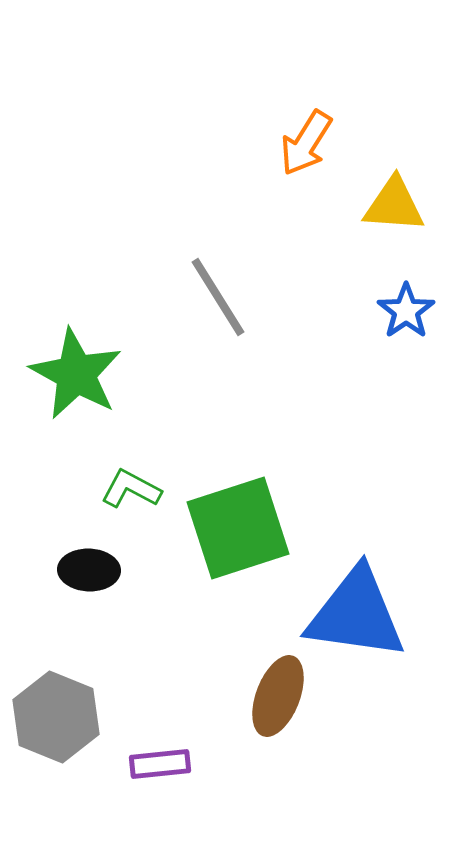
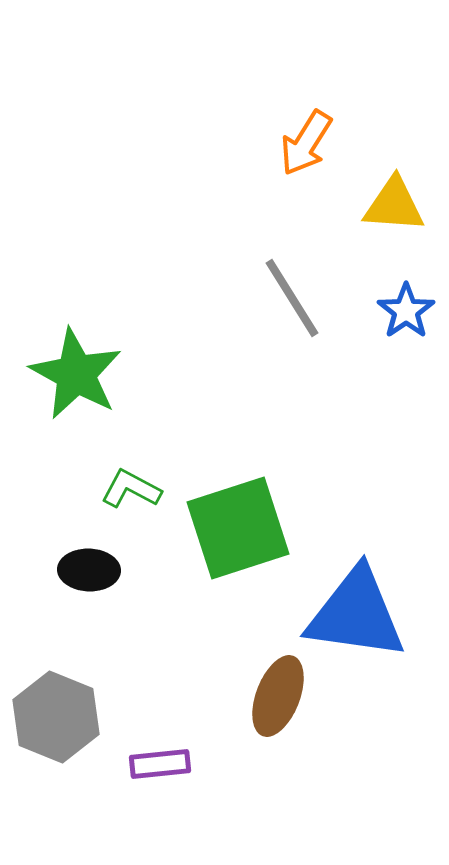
gray line: moved 74 px right, 1 px down
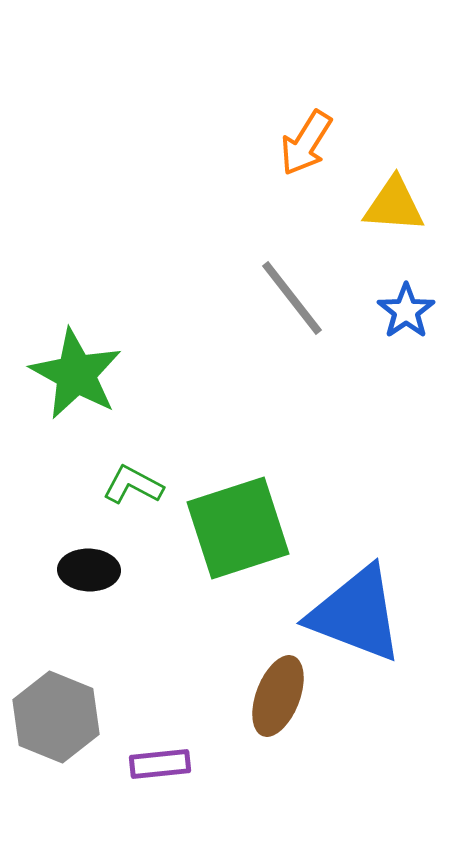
gray line: rotated 6 degrees counterclockwise
green L-shape: moved 2 px right, 4 px up
blue triangle: rotated 13 degrees clockwise
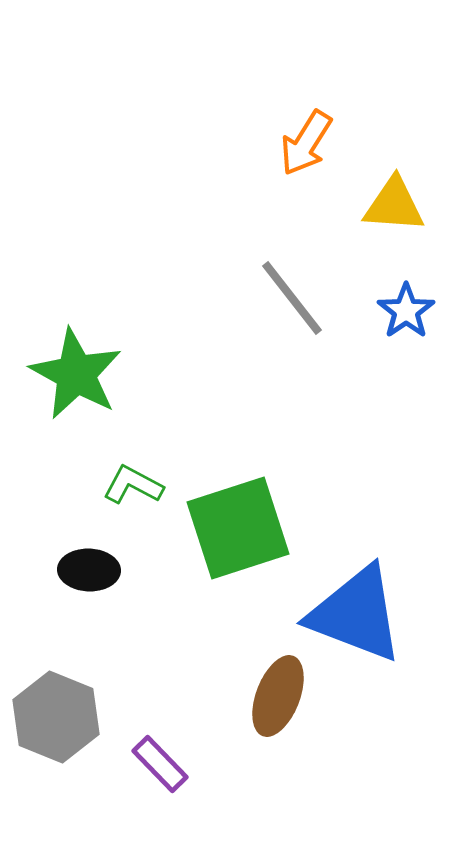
purple rectangle: rotated 52 degrees clockwise
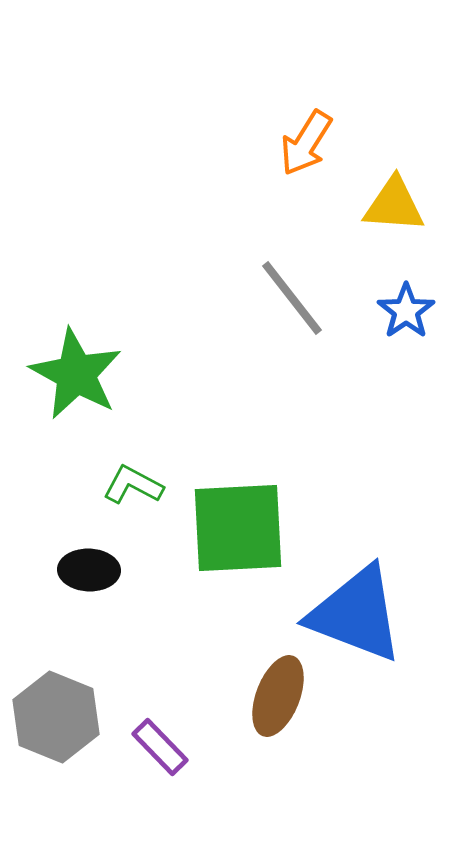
green square: rotated 15 degrees clockwise
purple rectangle: moved 17 px up
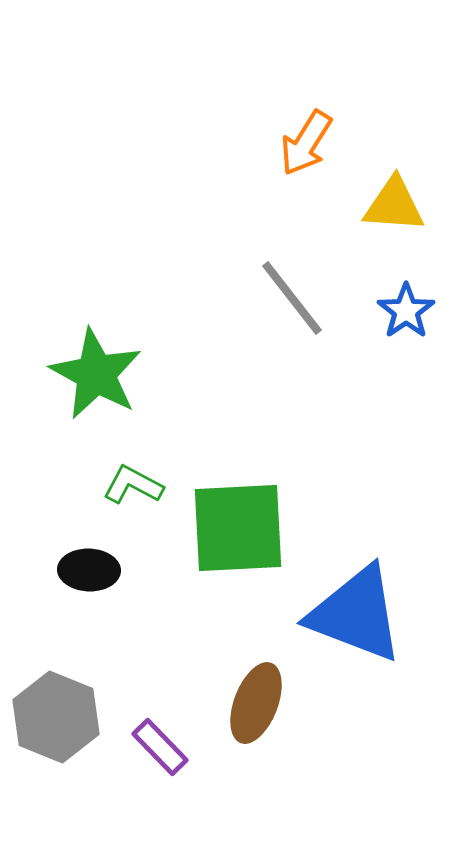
green star: moved 20 px right
brown ellipse: moved 22 px left, 7 px down
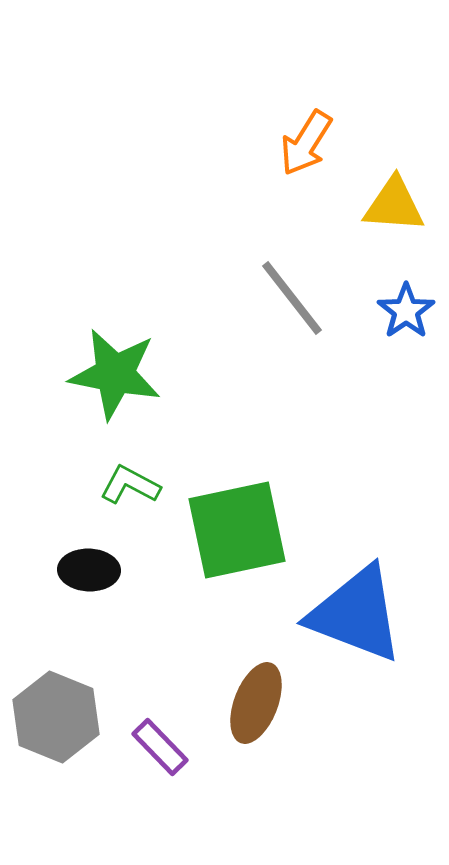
green star: moved 19 px right; rotated 18 degrees counterclockwise
green L-shape: moved 3 px left
green square: moved 1 px left, 2 px down; rotated 9 degrees counterclockwise
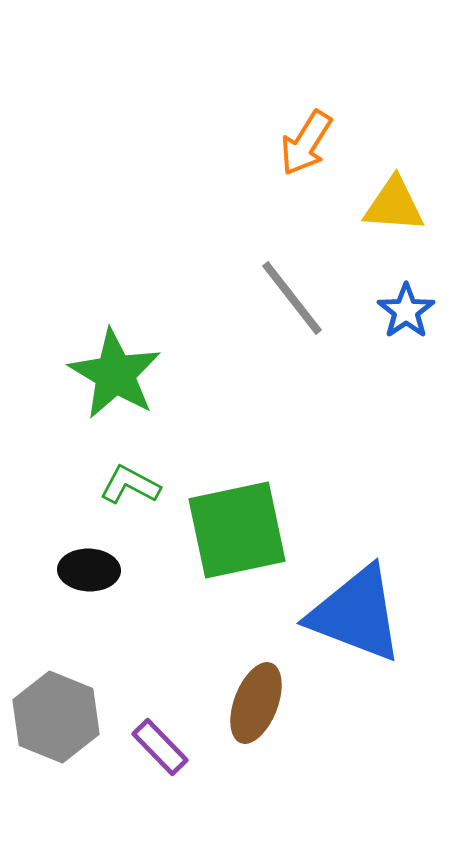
green star: rotated 20 degrees clockwise
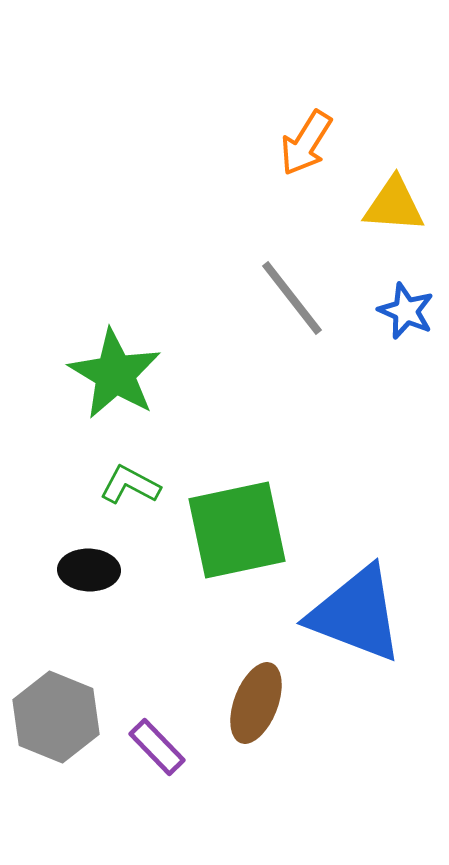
blue star: rotated 14 degrees counterclockwise
purple rectangle: moved 3 px left
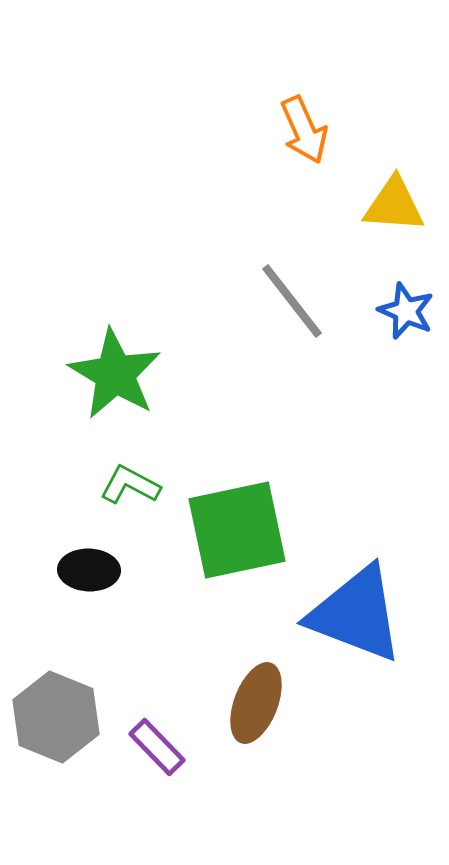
orange arrow: moved 2 px left, 13 px up; rotated 56 degrees counterclockwise
gray line: moved 3 px down
